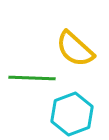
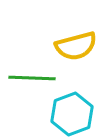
yellow semicircle: moved 1 px right, 3 px up; rotated 57 degrees counterclockwise
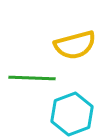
yellow semicircle: moved 1 px left, 1 px up
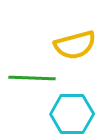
cyan hexagon: rotated 21 degrees clockwise
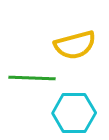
cyan hexagon: moved 2 px right, 1 px up
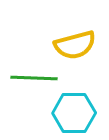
green line: moved 2 px right
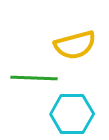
cyan hexagon: moved 2 px left, 1 px down
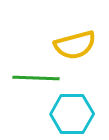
green line: moved 2 px right
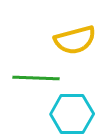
yellow semicircle: moved 5 px up
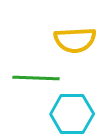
yellow semicircle: rotated 12 degrees clockwise
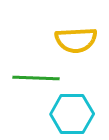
yellow semicircle: moved 1 px right
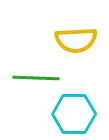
cyan hexagon: moved 2 px right
